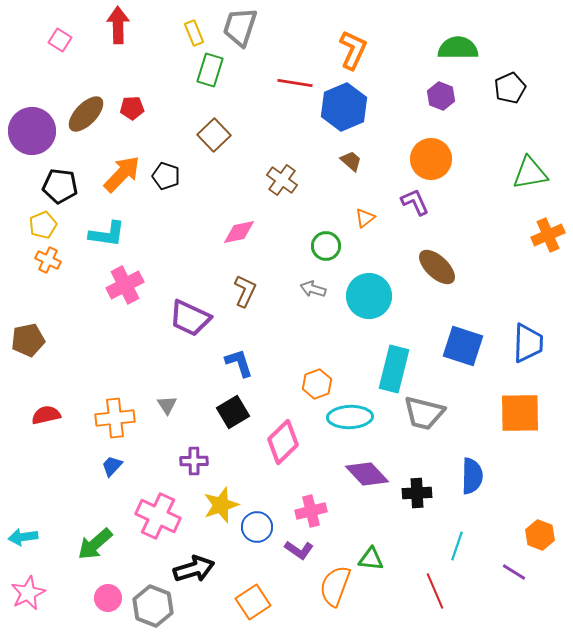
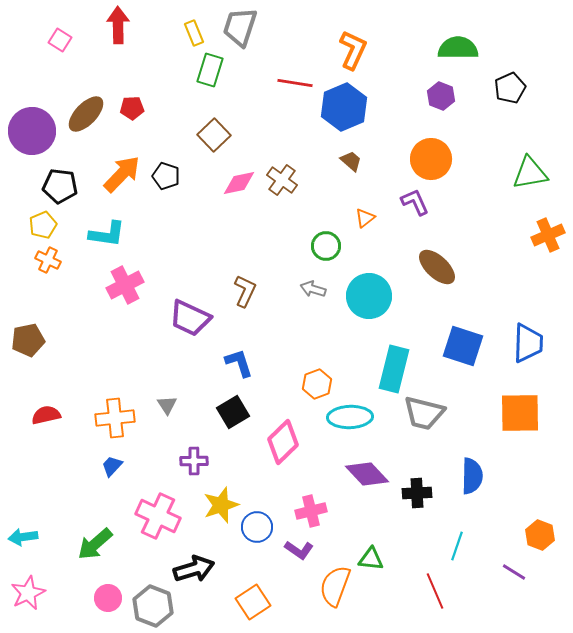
pink diamond at (239, 232): moved 49 px up
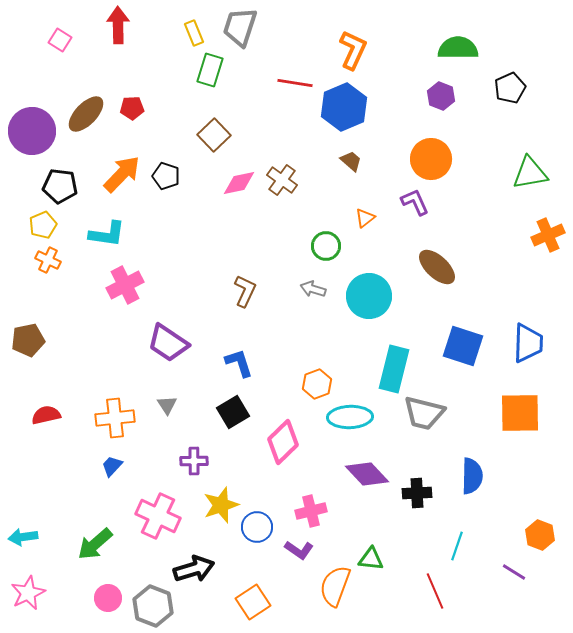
purple trapezoid at (190, 318): moved 22 px left, 25 px down; rotated 9 degrees clockwise
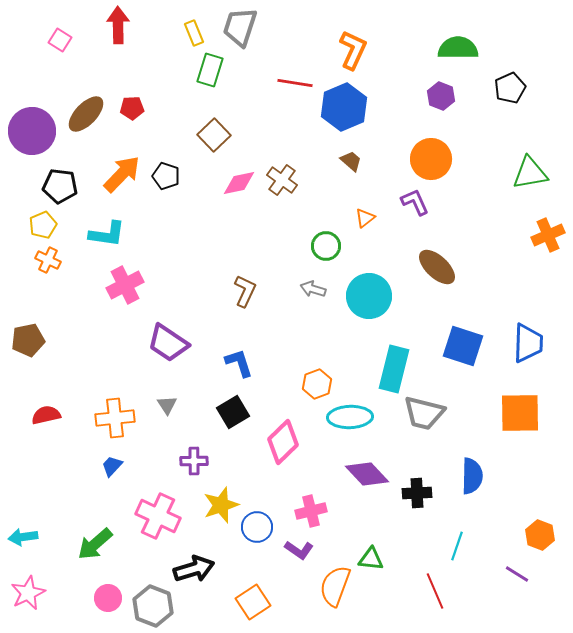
purple line at (514, 572): moved 3 px right, 2 px down
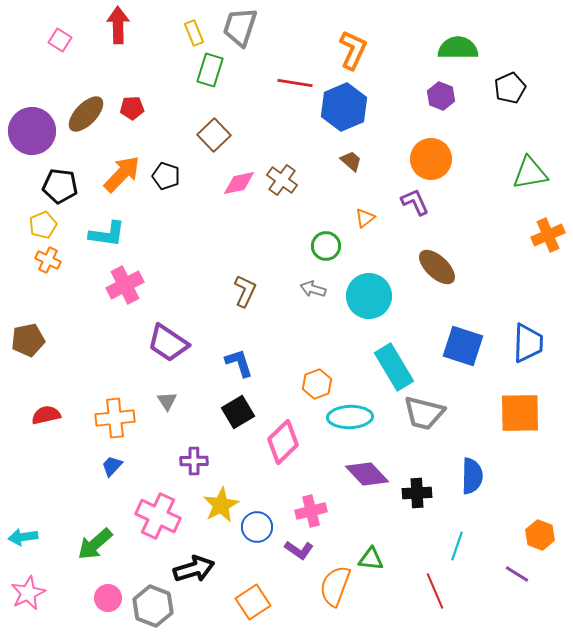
cyan rectangle at (394, 369): moved 2 px up; rotated 45 degrees counterclockwise
gray triangle at (167, 405): moved 4 px up
black square at (233, 412): moved 5 px right
yellow star at (221, 505): rotated 9 degrees counterclockwise
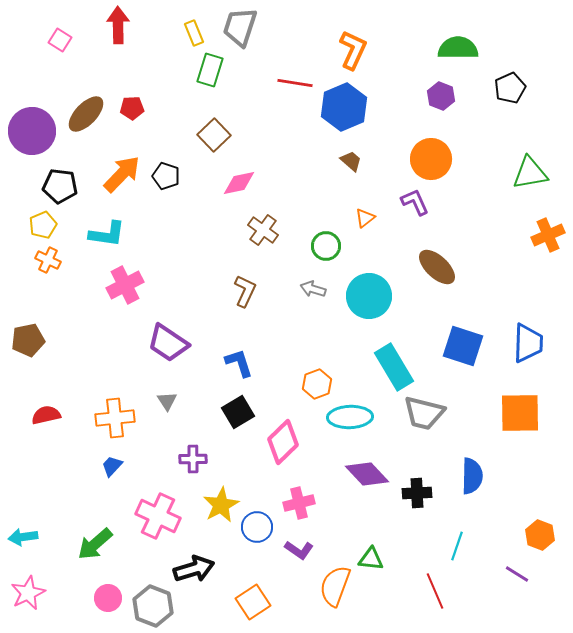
brown cross at (282, 180): moved 19 px left, 50 px down
purple cross at (194, 461): moved 1 px left, 2 px up
pink cross at (311, 511): moved 12 px left, 8 px up
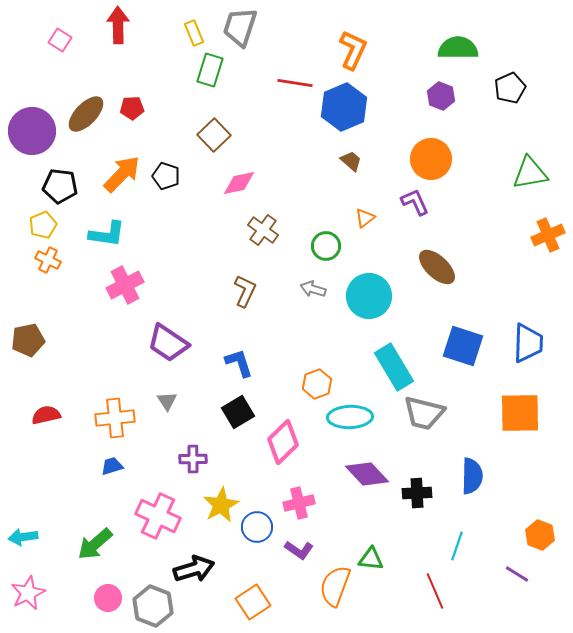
blue trapezoid at (112, 466): rotated 30 degrees clockwise
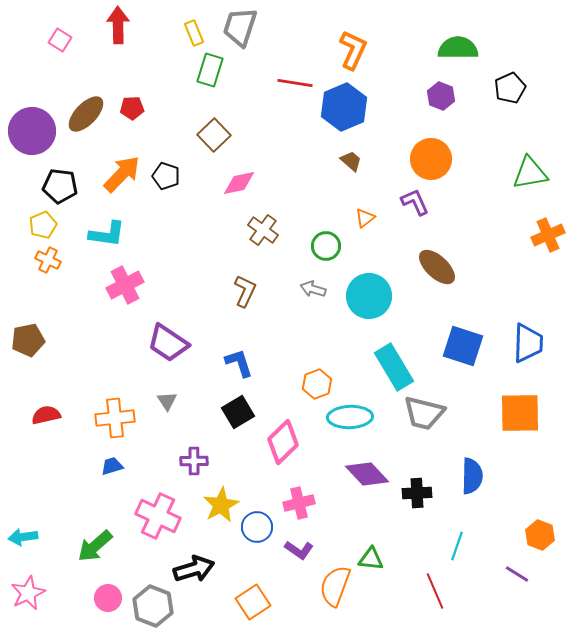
purple cross at (193, 459): moved 1 px right, 2 px down
green arrow at (95, 544): moved 2 px down
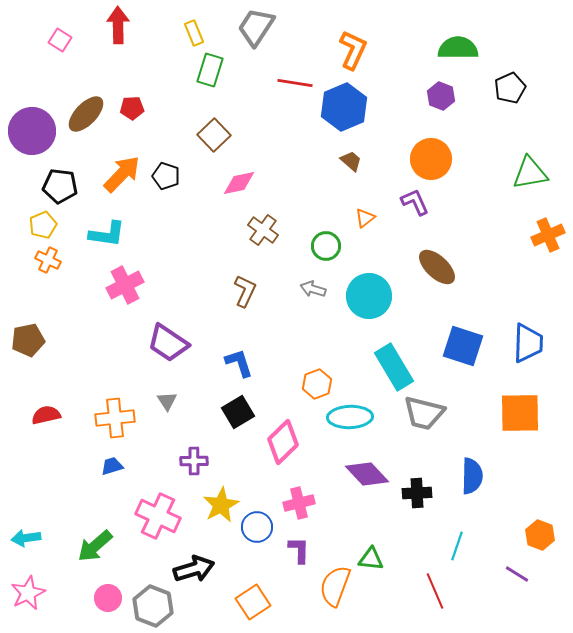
gray trapezoid at (240, 27): moved 16 px right; rotated 15 degrees clockwise
cyan arrow at (23, 537): moved 3 px right, 1 px down
purple L-shape at (299, 550): rotated 124 degrees counterclockwise
